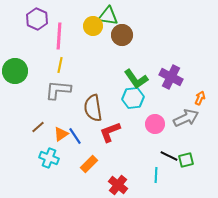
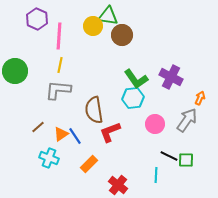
brown semicircle: moved 1 px right, 2 px down
gray arrow: moved 1 px right, 2 px down; rotated 30 degrees counterclockwise
green square: rotated 14 degrees clockwise
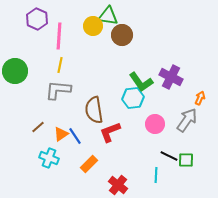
green L-shape: moved 5 px right, 3 px down
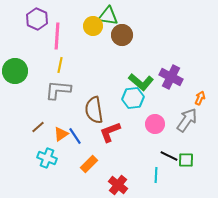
pink line: moved 2 px left
green L-shape: rotated 15 degrees counterclockwise
cyan cross: moved 2 px left
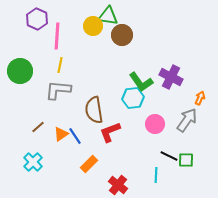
green circle: moved 5 px right
green L-shape: rotated 15 degrees clockwise
cyan cross: moved 14 px left, 4 px down; rotated 24 degrees clockwise
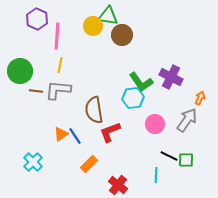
brown line: moved 2 px left, 36 px up; rotated 48 degrees clockwise
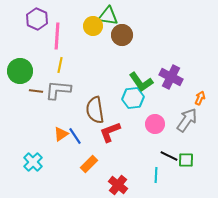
brown semicircle: moved 1 px right
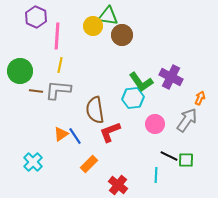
purple hexagon: moved 1 px left, 2 px up
